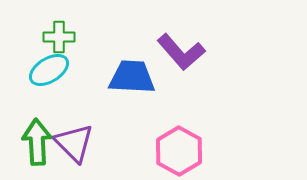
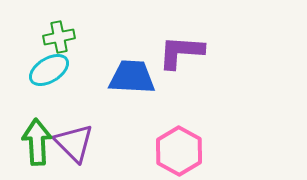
green cross: rotated 12 degrees counterclockwise
purple L-shape: rotated 135 degrees clockwise
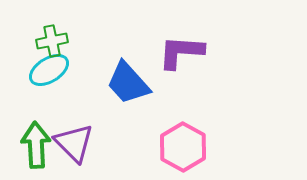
green cross: moved 7 px left, 4 px down
blue trapezoid: moved 4 px left, 6 px down; rotated 135 degrees counterclockwise
green arrow: moved 1 px left, 3 px down
pink hexagon: moved 4 px right, 4 px up
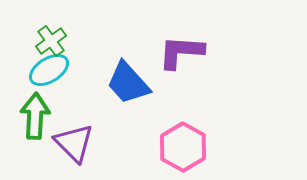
green cross: moved 1 px left; rotated 24 degrees counterclockwise
green arrow: moved 1 px left, 29 px up; rotated 6 degrees clockwise
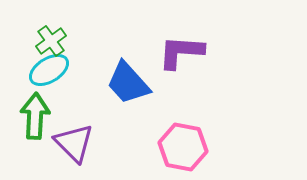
pink hexagon: rotated 18 degrees counterclockwise
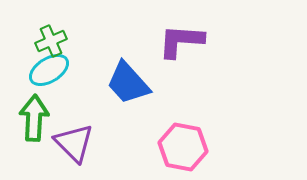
green cross: rotated 12 degrees clockwise
purple L-shape: moved 11 px up
green arrow: moved 1 px left, 2 px down
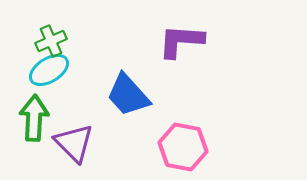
blue trapezoid: moved 12 px down
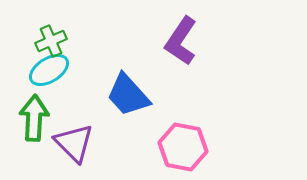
purple L-shape: rotated 60 degrees counterclockwise
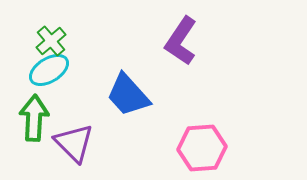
green cross: rotated 16 degrees counterclockwise
pink hexagon: moved 19 px right, 1 px down; rotated 15 degrees counterclockwise
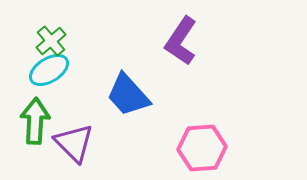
green arrow: moved 1 px right, 3 px down
